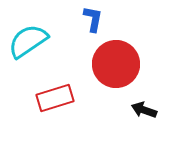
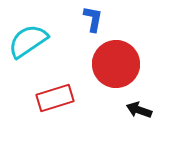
black arrow: moved 5 px left
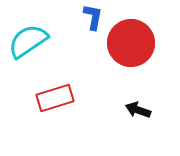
blue L-shape: moved 2 px up
red circle: moved 15 px right, 21 px up
black arrow: moved 1 px left
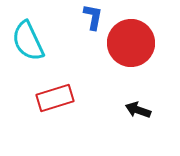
cyan semicircle: rotated 81 degrees counterclockwise
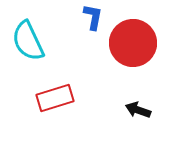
red circle: moved 2 px right
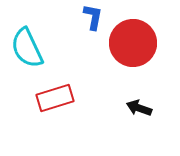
cyan semicircle: moved 1 px left, 7 px down
black arrow: moved 1 px right, 2 px up
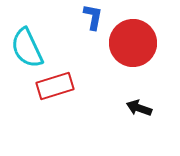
red rectangle: moved 12 px up
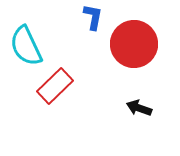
red circle: moved 1 px right, 1 px down
cyan semicircle: moved 1 px left, 2 px up
red rectangle: rotated 27 degrees counterclockwise
